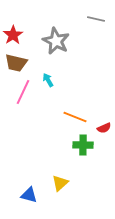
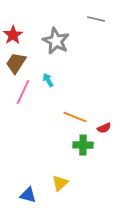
brown trapezoid: rotated 110 degrees clockwise
blue triangle: moved 1 px left
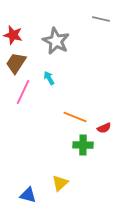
gray line: moved 5 px right
red star: rotated 24 degrees counterclockwise
cyan arrow: moved 1 px right, 2 px up
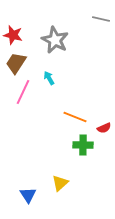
gray star: moved 1 px left, 1 px up
blue triangle: rotated 42 degrees clockwise
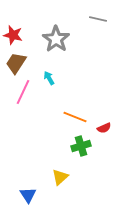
gray line: moved 3 px left
gray star: moved 1 px right, 1 px up; rotated 8 degrees clockwise
green cross: moved 2 px left, 1 px down; rotated 18 degrees counterclockwise
yellow triangle: moved 6 px up
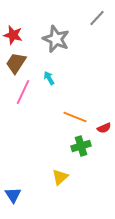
gray line: moved 1 px left, 1 px up; rotated 60 degrees counterclockwise
gray star: rotated 12 degrees counterclockwise
blue triangle: moved 15 px left
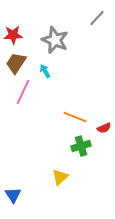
red star: rotated 18 degrees counterclockwise
gray star: moved 1 px left, 1 px down
cyan arrow: moved 4 px left, 7 px up
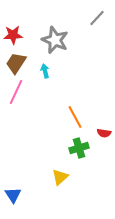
cyan arrow: rotated 16 degrees clockwise
pink line: moved 7 px left
orange line: rotated 40 degrees clockwise
red semicircle: moved 5 px down; rotated 32 degrees clockwise
green cross: moved 2 px left, 2 px down
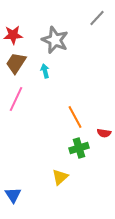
pink line: moved 7 px down
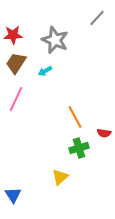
cyan arrow: rotated 104 degrees counterclockwise
